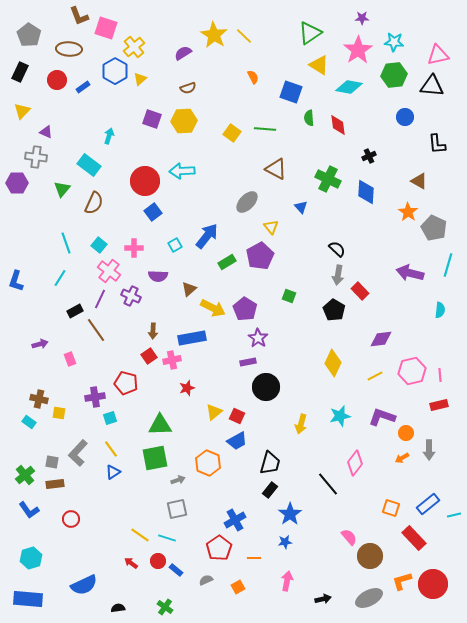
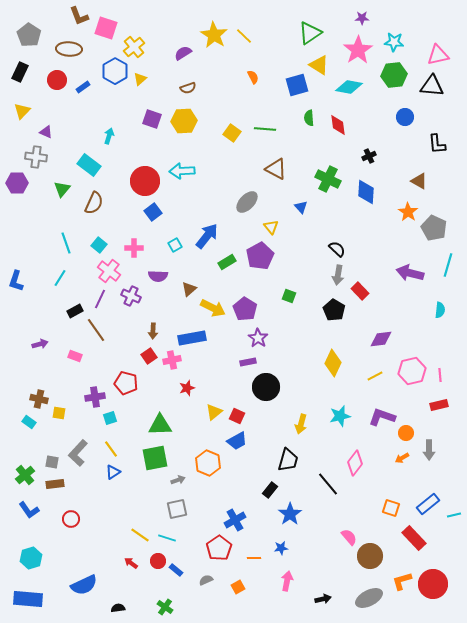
blue square at (291, 92): moved 6 px right, 7 px up; rotated 35 degrees counterclockwise
pink rectangle at (70, 359): moved 5 px right, 3 px up; rotated 48 degrees counterclockwise
black trapezoid at (270, 463): moved 18 px right, 3 px up
blue star at (285, 542): moved 4 px left, 6 px down
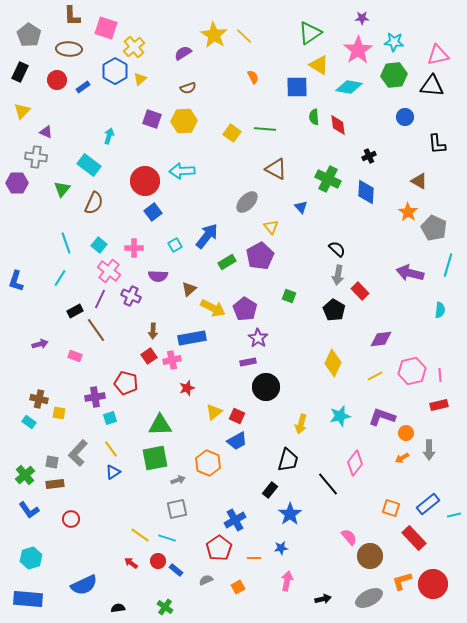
brown L-shape at (79, 16): moved 7 px left; rotated 20 degrees clockwise
blue square at (297, 85): moved 2 px down; rotated 15 degrees clockwise
green semicircle at (309, 118): moved 5 px right, 1 px up
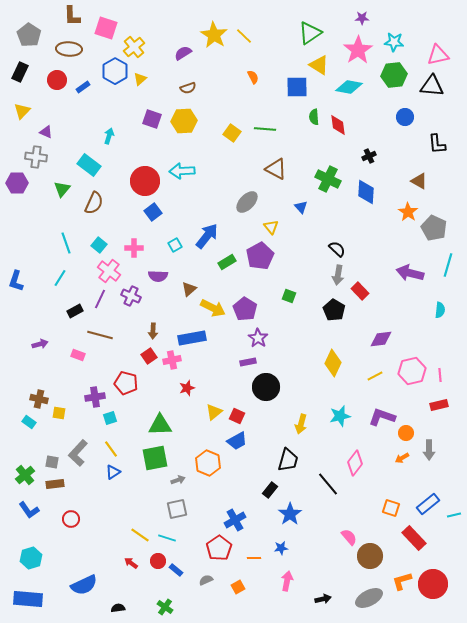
brown line at (96, 330): moved 4 px right, 5 px down; rotated 40 degrees counterclockwise
pink rectangle at (75, 356): moved 3 px right, 1 px up
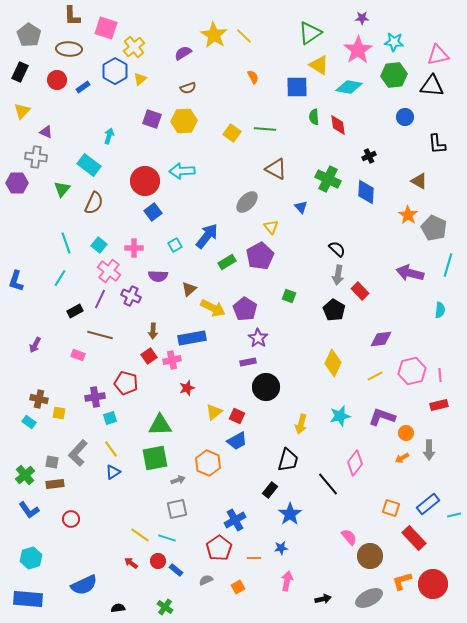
orange star at (408, 212): moved 3 px down
purple arrow at (40, 344): moved 5 px left, 1 px down; rotated 133 degrees clockwise
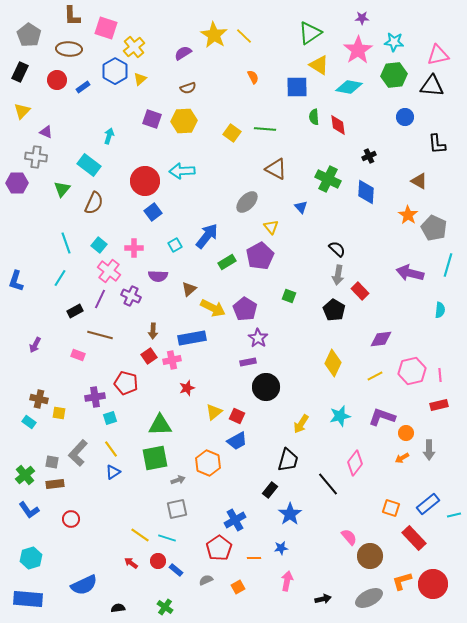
yellow arrow at (301, 424): rotated 18 degrees clockwise
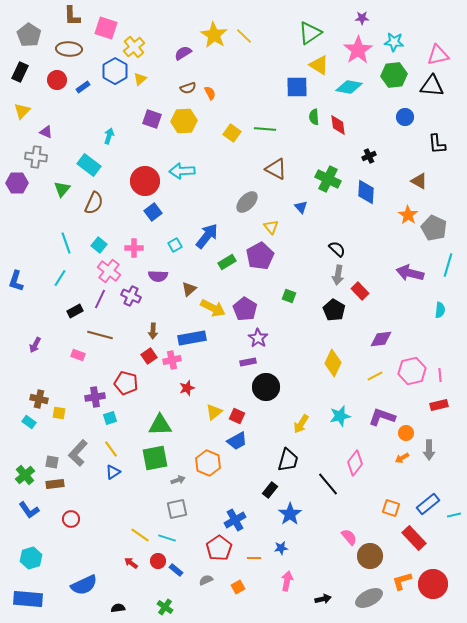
orange semicircle at (253, 77): moved 43 px left, 16 px down
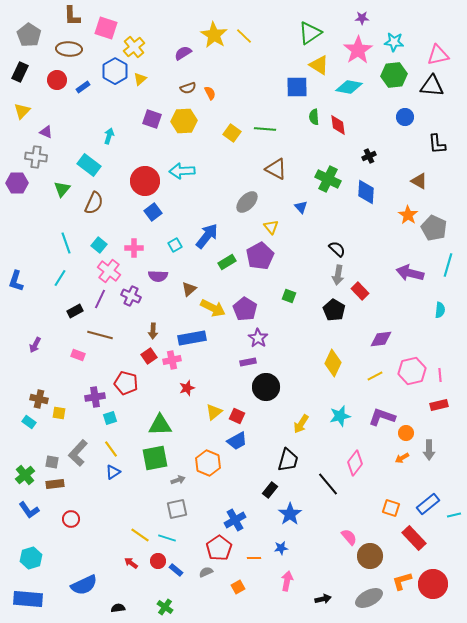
gray semicircle at (206, 580): moved 8 px up
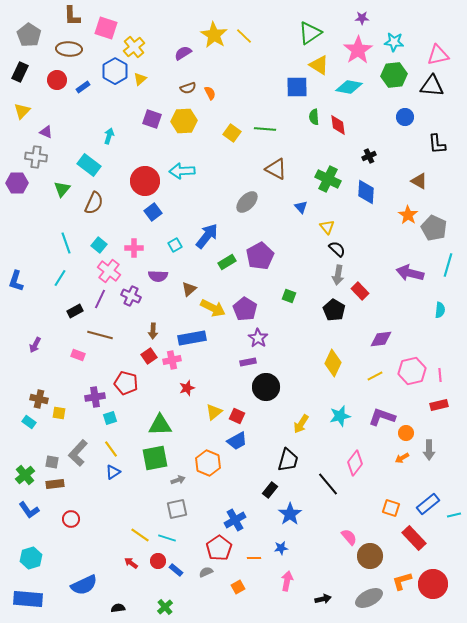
yellow triangle at (271, 227): moved 56 px right
green cross at (165, 607): rotated 14 degrees clockwise
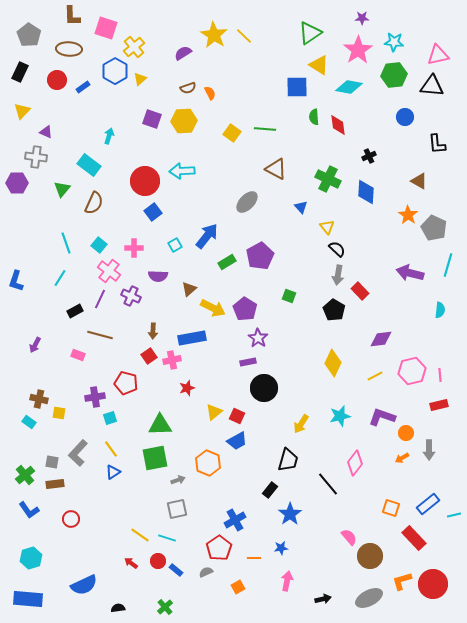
black circle at (266, 387): moved 2 px left, 1 px down
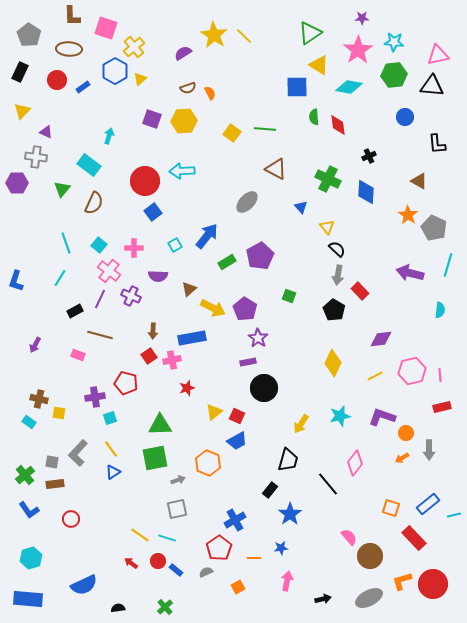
red rectangle at (439, 405): moved 3 px right, 2 px down
